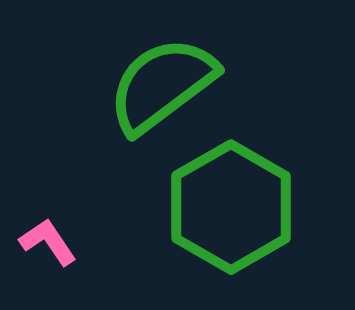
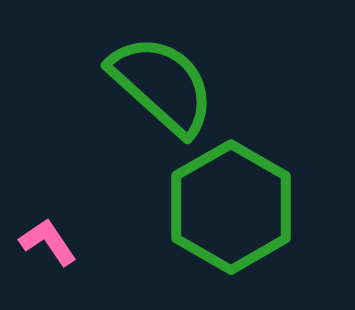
green semicircle: rotated 79 degrees clockwise
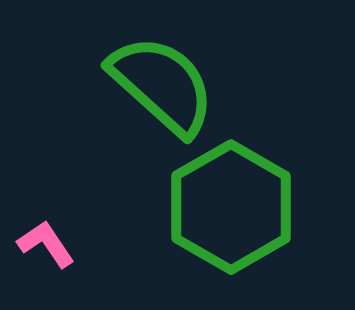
pink L-shape: moved 2 px left, 2 px down
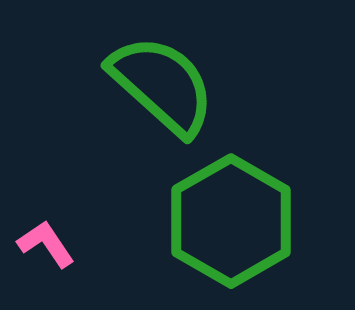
green hexagon: moved 14 px down
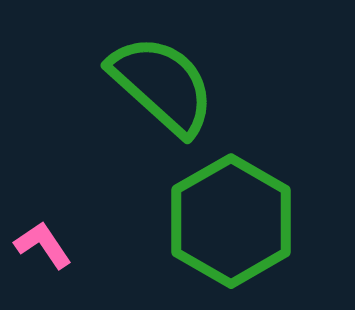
pink L-shape: moved 3 px left, 1 px down
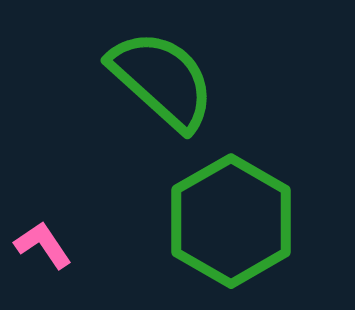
green semicircle: moved 5 px up
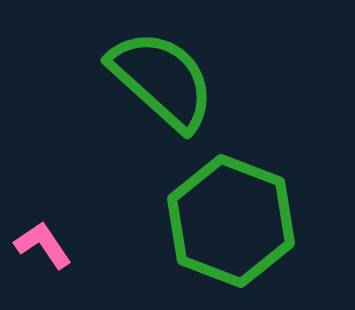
green hexagon: rotated 9 degrees counterclockwise
